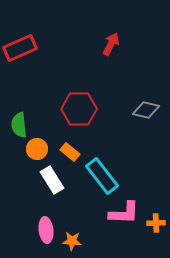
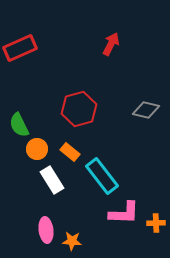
red hexagon: rotated 16 degrees counterclockwise
green semicircle: rotated 20 degrees counterclockwise
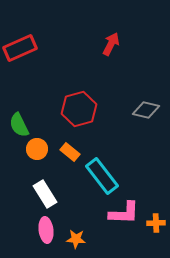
white rectangle: moved 7 px left, 14 px down
orange star: moved 4 px right, 2 px up
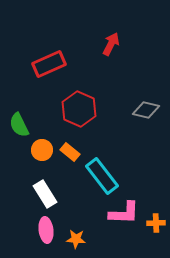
red rectangle: moved 29 px right, 16 px down
red hexagon: rotated 20 degrees counterclockwise
orange circle: moved 5 px right, 1 px down
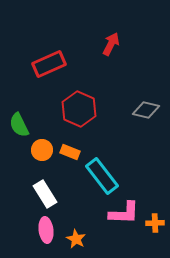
orange rectangle: rotated 18 degrees counterclockwise
orange cross: moved 1 px left
orange star: rotated 24 degrees clockwise
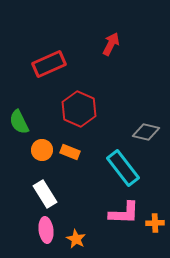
gray diamond: moved 22 px down
green semicircle: moved 3 px up
cyan rectangle: moved 21 px right, 8 px up
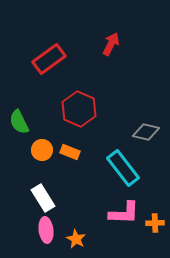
red rectangle: moved 5 px up; rotated 12 degrees counterclockwise
white rectangle: moved 2 px left, 4 px down
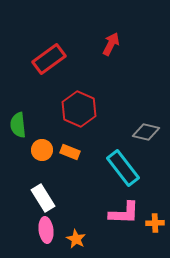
green semicircle: moved 1 px left, 3 px down; rotated 20 degrees clockwise
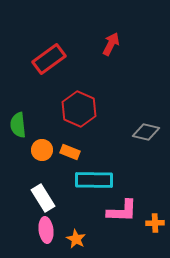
cyan rectangle: moved 29 px left, 12 px down; rotated 51 degrees counterclockwise
pink L-shape: moved 2 px left, 2 px up
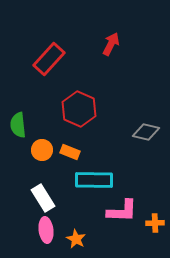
red rectangle: rotated 12 degrees counterclockwise
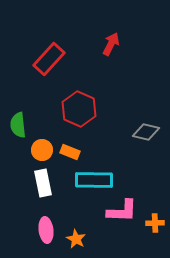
white rectangle: moved 15 px up; rotated 20 degrees clockwise
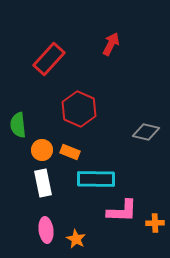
cyan rectangle: moved 2 px right, 1 px up
